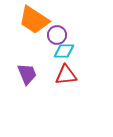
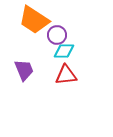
purple trapezoid: moved 3 px left, 4 px up
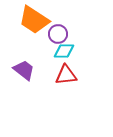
purple circle: moved 1 px right, 1 px up
purple trapezoid: rotated 30 degrees counterclockwise
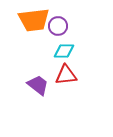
orange trapezoid: rotated 40 degrees counterclockwise
purple circle: moved 8 px up
purple trapezoid: moved 14 px right, 15 px down
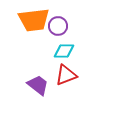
red triangle: rotated 15 degrees counterclockwise
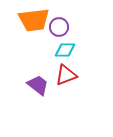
purple circle: moved 1 px right, 1 px down
cyan diamond: moved 1 px right, 1 px up
